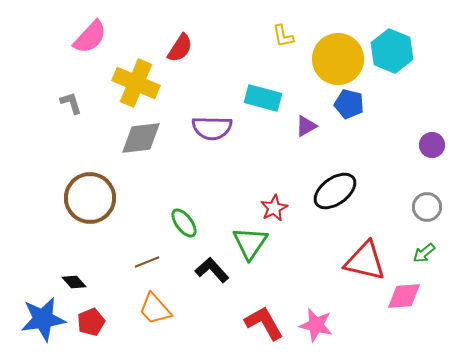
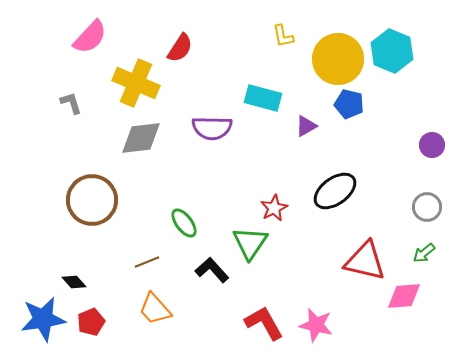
brown circle: moved 2 px right, 2 px down
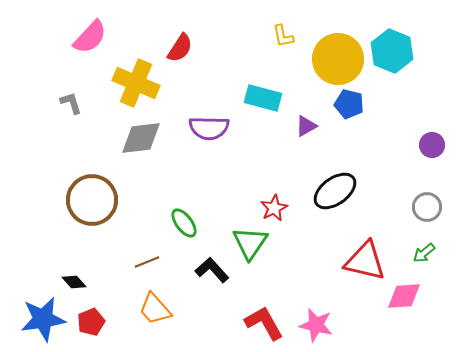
purple semicircle: moved 3 px left
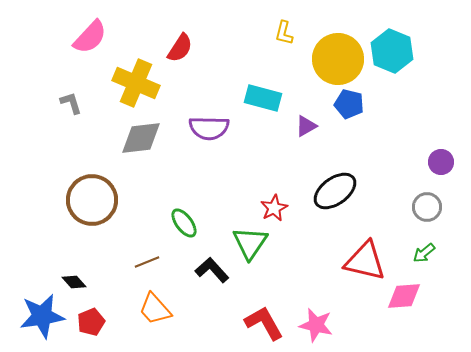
yellow L-shape: moved 1 px right, 3 px up; rotated 25 degrees clockwise
purple circle: moved 9 px right, 17 px down
blue star: moved 1 px left, 3 px up
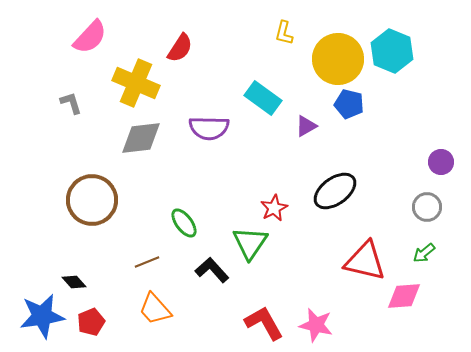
cyan rectangle: rotated 21 degrees clockwise
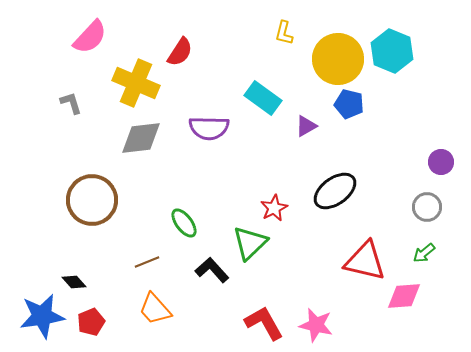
red semicircle: moved 4 px down
green triangle: rotated 12 degrees clockwise
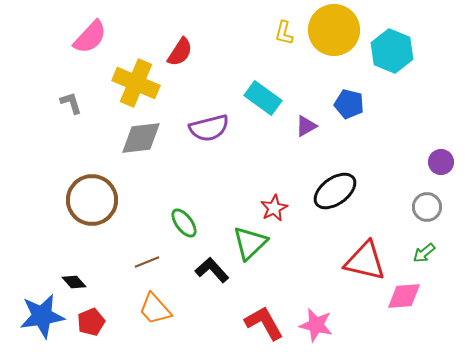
yellow circle: moved 4 px left, 29 px up
purple semicircle: rotated 15 degrees counterclockwise
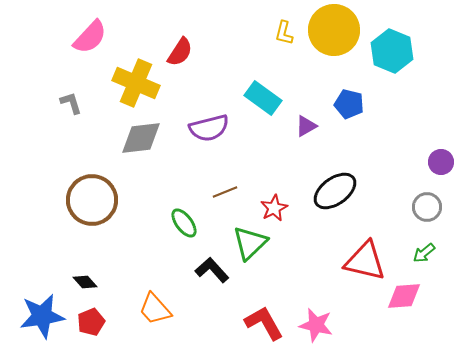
brown line: moved 78 px right, 70 px up
black diamond: moved 11 px right
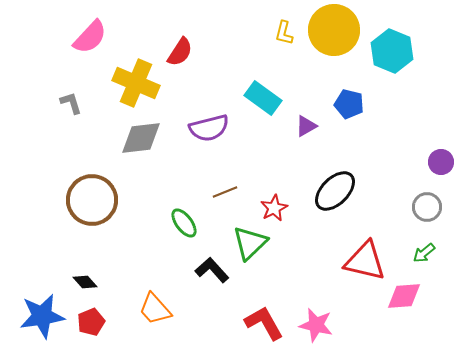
black ellipse: rotated 9 degrees counterclockwise
